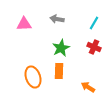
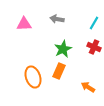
green star: moved 2 px right, 1 px down
orange rectangle: rotated 21 degrees clockwise
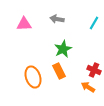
red cross: moved 23 px down
orange rectangle: rotated 49 degrees counterclockwise
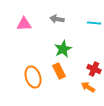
cyan line: rotated 64 degrees clockwise
red cross: moved 1 px up
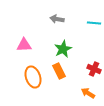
pink triangle: moved 21 px down
orange arrow: moved 6 px down
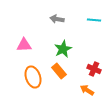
cyan line: moved 3 px up
orange rectangle: rotated 14 degrees counterclockwise
orange arrow: moved 1 px left, 3 px up
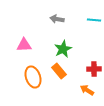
red cross: rotated 24 degrees counterclockwise
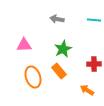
red cross: moved 5 px up
